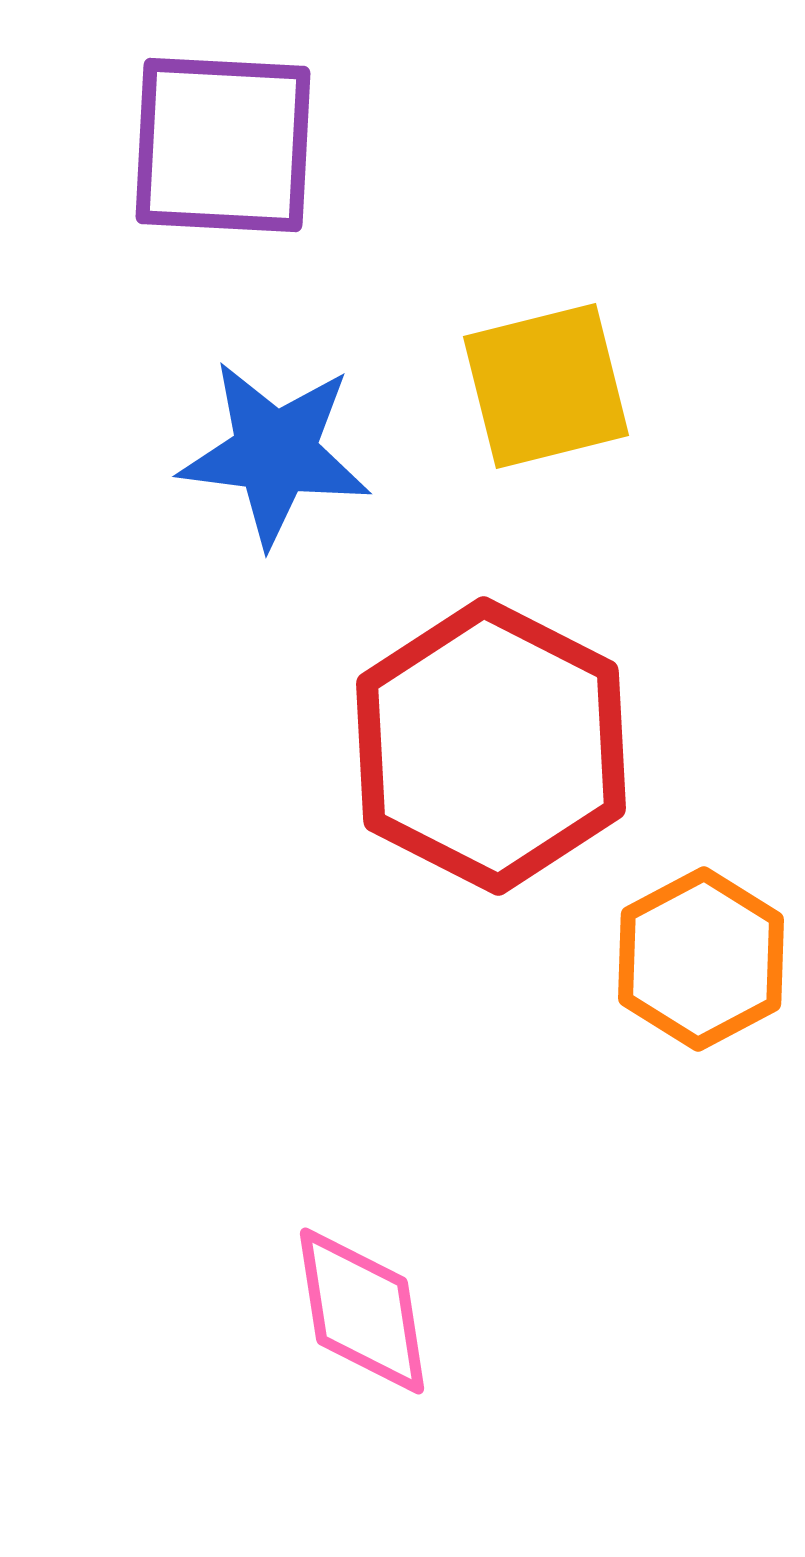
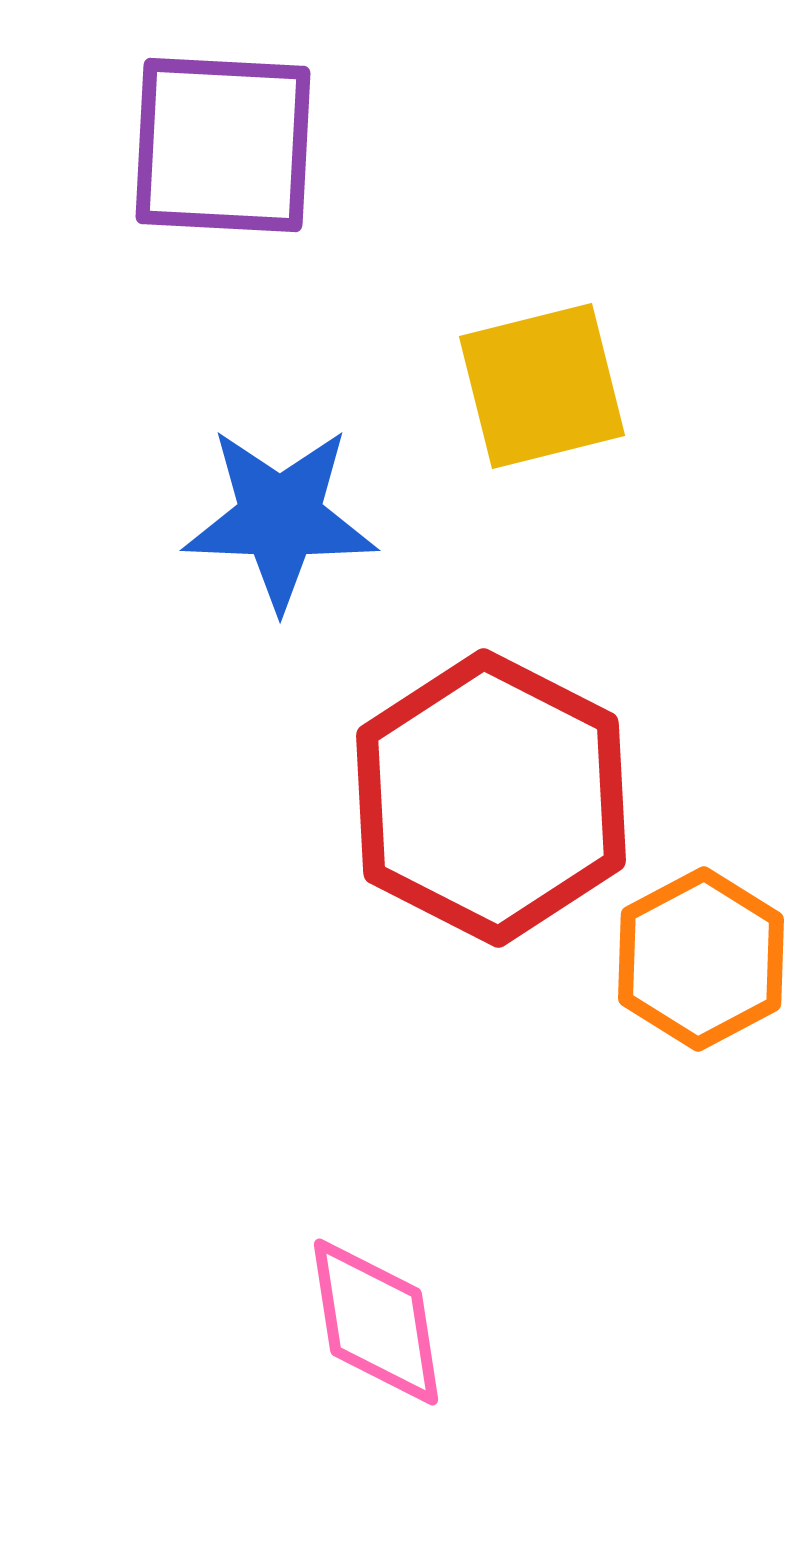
yellow square: moved 4 px left
blue star: moved 5 px right, 65 px down; rotated 5 degrees counterclockwise
red hexagon: moved 52 px down
pink diamond: moved 14 px right, 11 px down
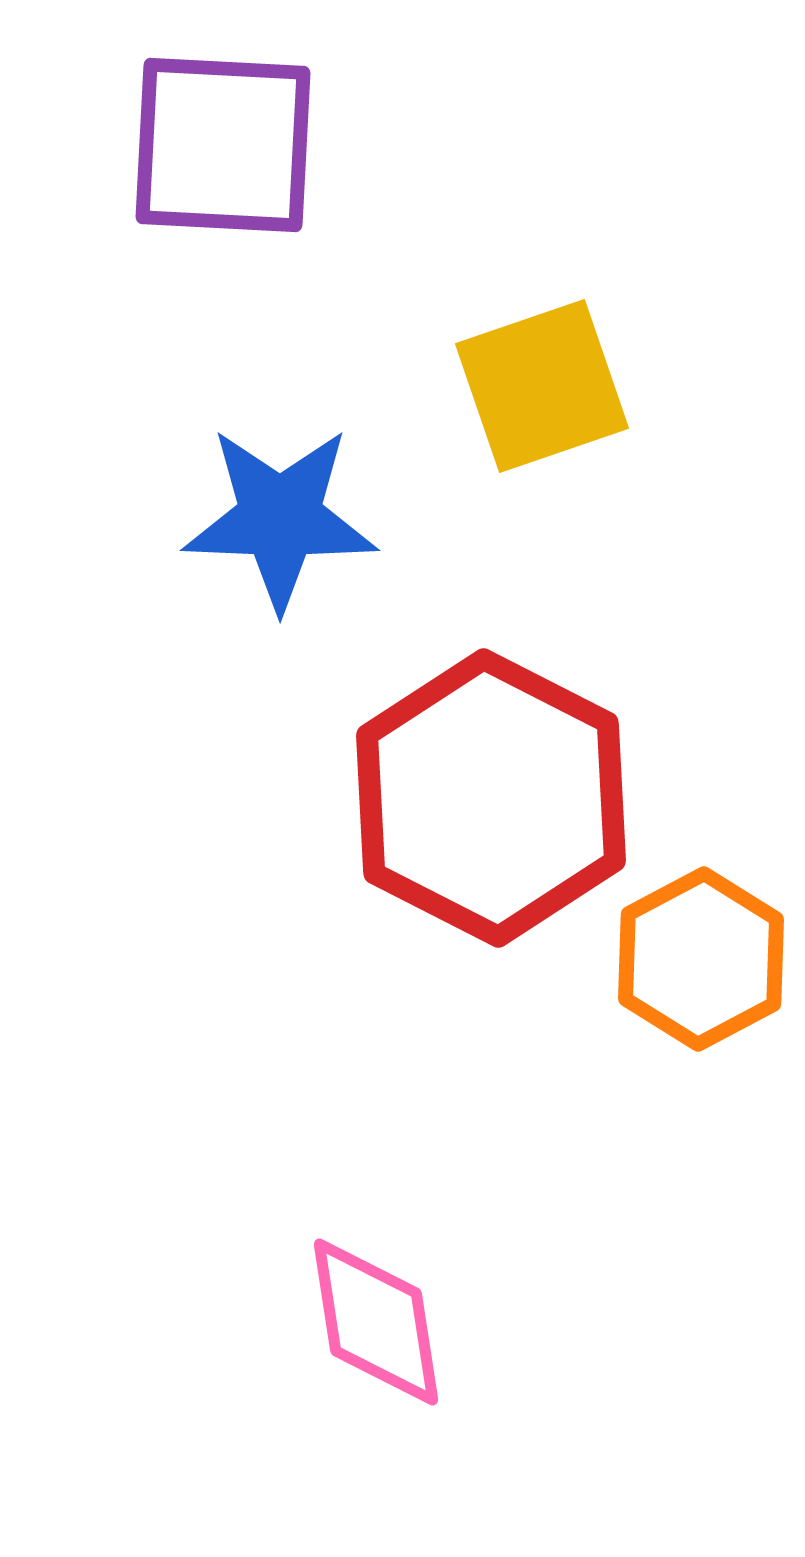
yellow square: rotated 5 degrees counterclockwise
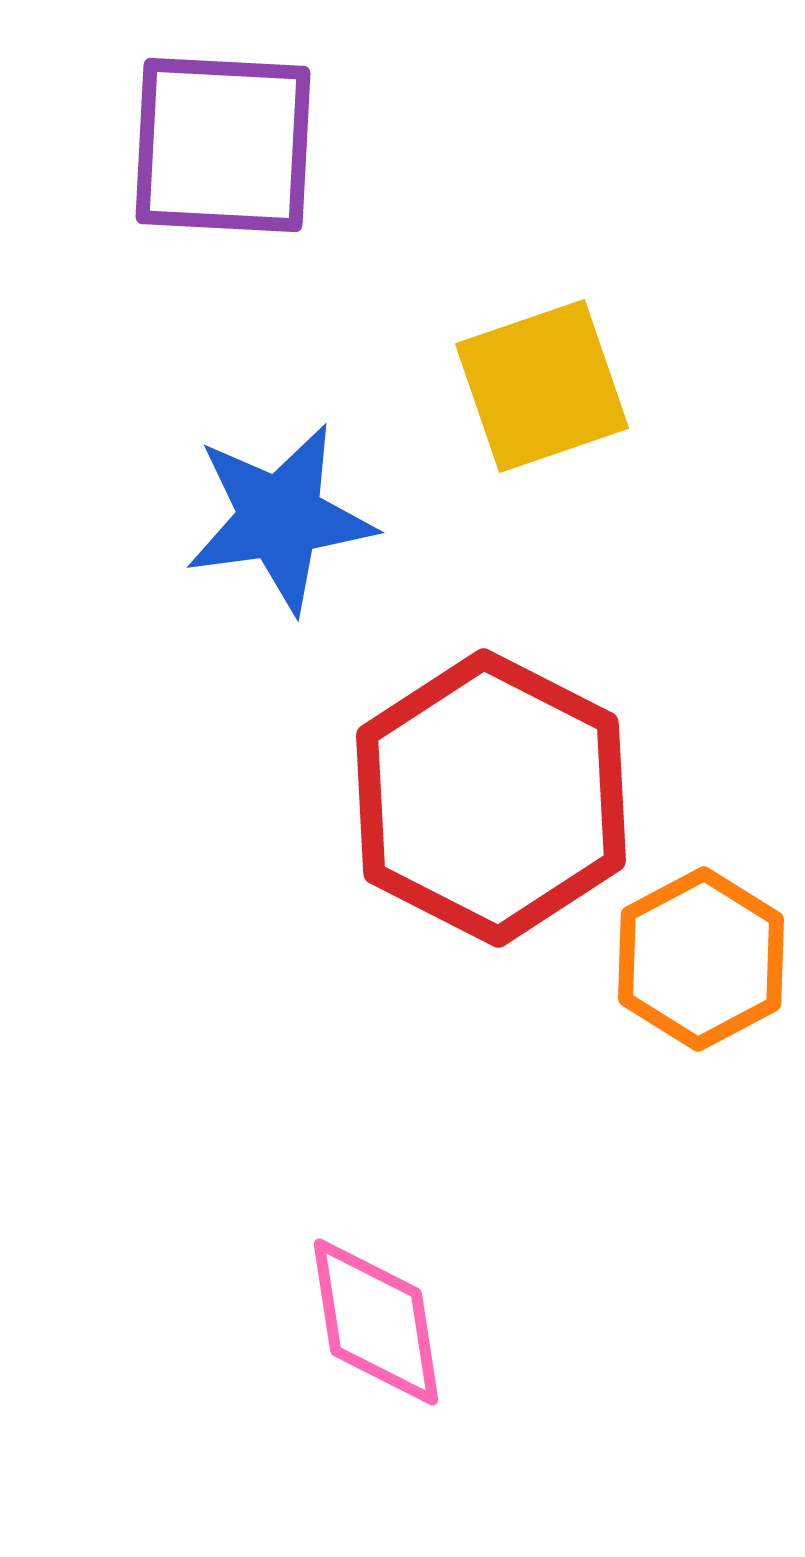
blue star: rotated 10 degrees counterclockwise
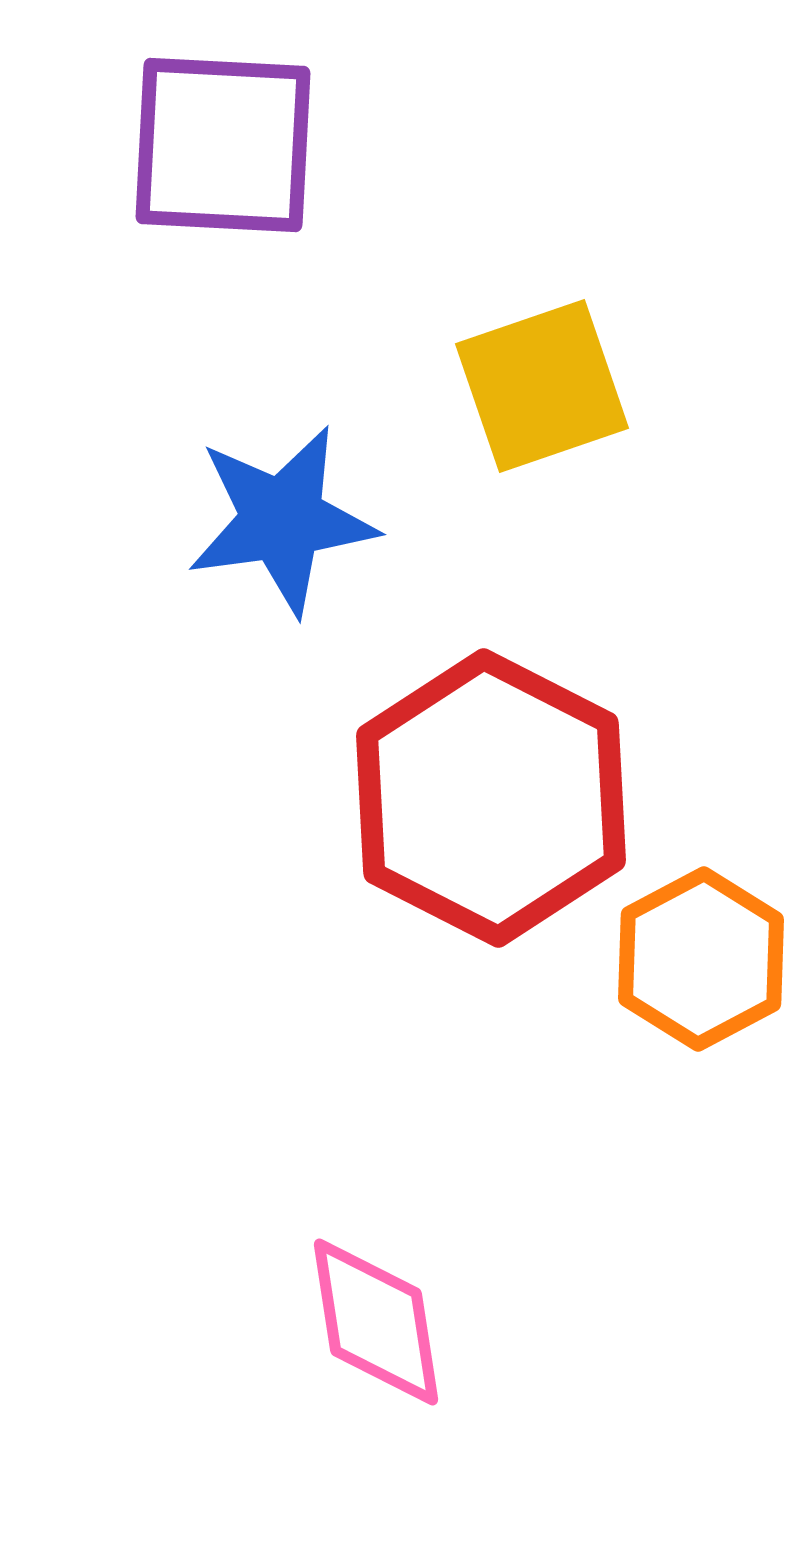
blue star: moved 2 px right, 2 px down
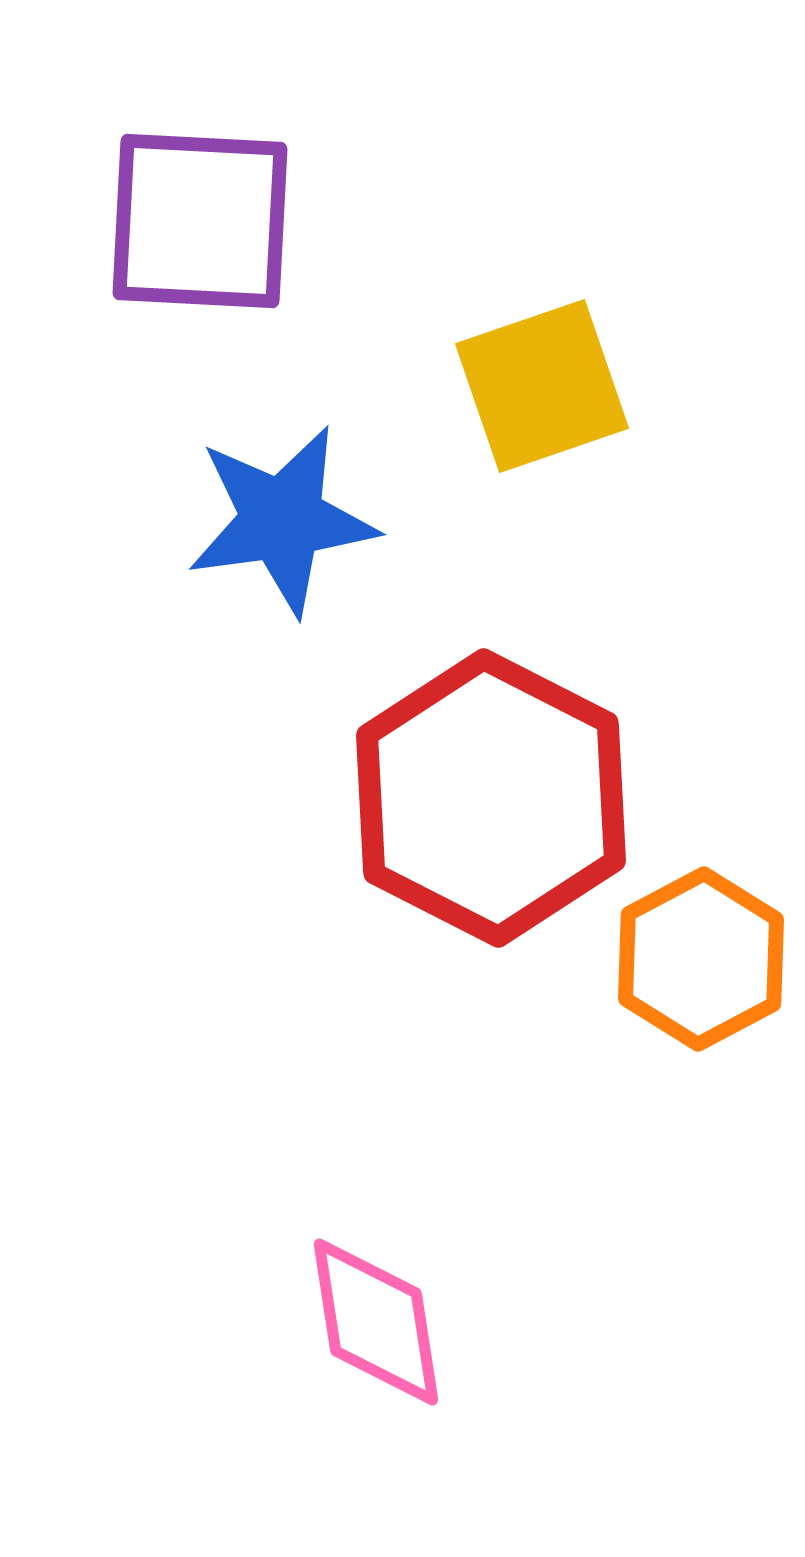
purple square: moved 23 px left, 76 px down
